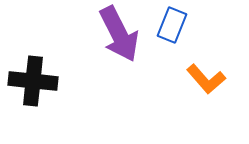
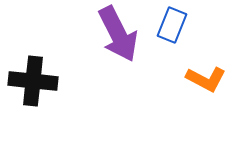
purple arrow: moved 1 px left
orange L-shape: rotated 21 degrees counterclockwise
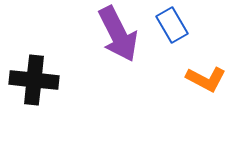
blue rectangle: rotated 52 degrees counterclockwise
black cross: moved 1 px right, 1 px up
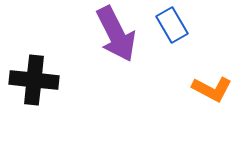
purple arrow: moved 2 px left
orange L-shape: moved 6 px right, 10 px down
